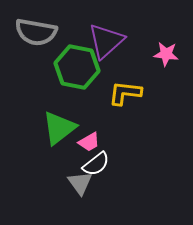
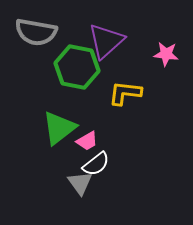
pink trapezoid: moved 2 px left, 1 px up
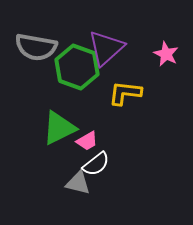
gray semicircle: moved 15 px down
purple triangle: moved 7 px down
pink star: rotated 20 degrees clockwise
green hexagon: rotated 9 degrees clockwise
green triangle: rotated 12 degrees clockwise
gray triangle: moved 2 px left; rotated 40 degrees counterclockwise
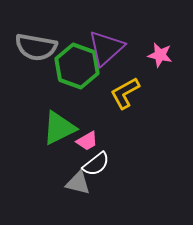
pink star: moved 6 px left, 1 px down; rotated 15 degrees counterclockwise
green hexagon: moved 1 px up
yellow L-shape: rotated 36 degrees counterclockwise
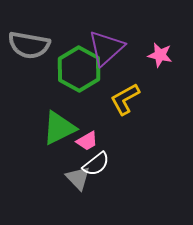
gray semicircle: moved 7 px left, 2 px up
green hexagon: moved 2 px right, 3 px down; rotated 9 degrees clockwise
yellow L-shape: moved 6 px down
gray triangle: moved 5 px up; rotated 32 degrees clockwise
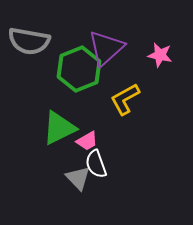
gray semicircle: moved 4 px up
green hexagon: rotated 9 degrees clockwise
white semicircle: rotated 108 degrees clockwise
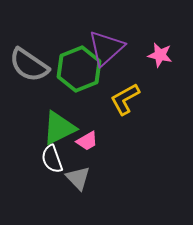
gray semicircle: moved 24 px down; rotated 24 degrees clockwise
white semicircle: moved 44 px left, 5 px up
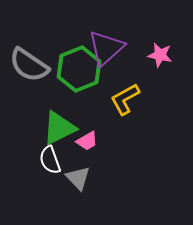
white semicircle: moved 2 px left, 1 px down
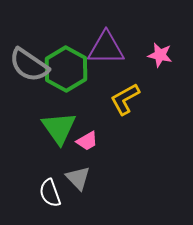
purple triangle: rotated 42 degrees clockwise
green hexagon: moved 13 px left; rotated 9 degrees counterclockwise
green triangle: rotated 39 degrees counterclockwise
white semicircle: moved 33 px down
